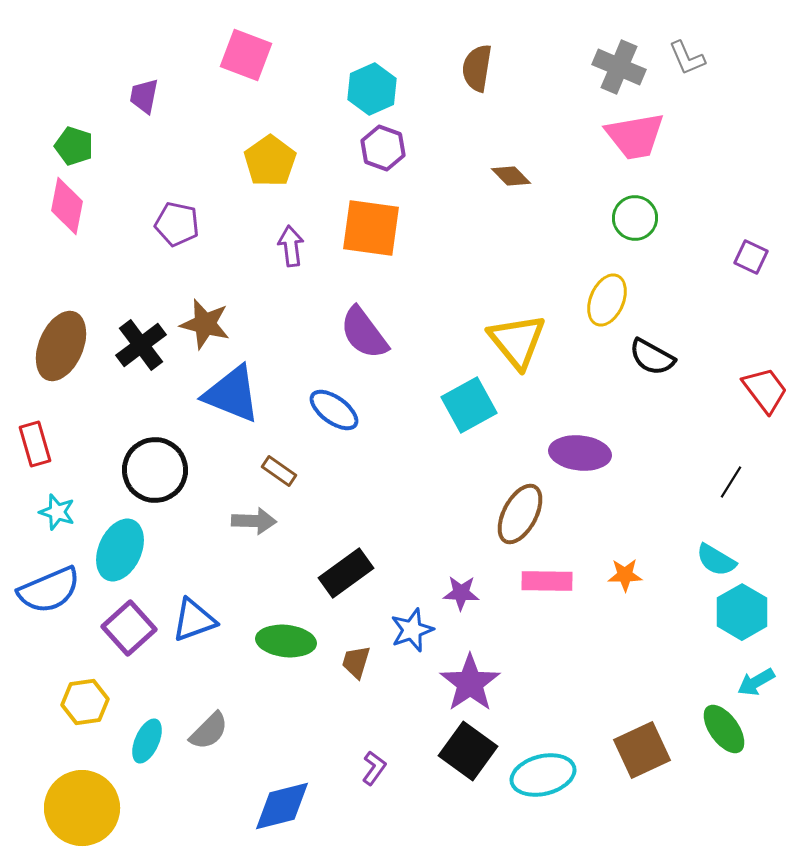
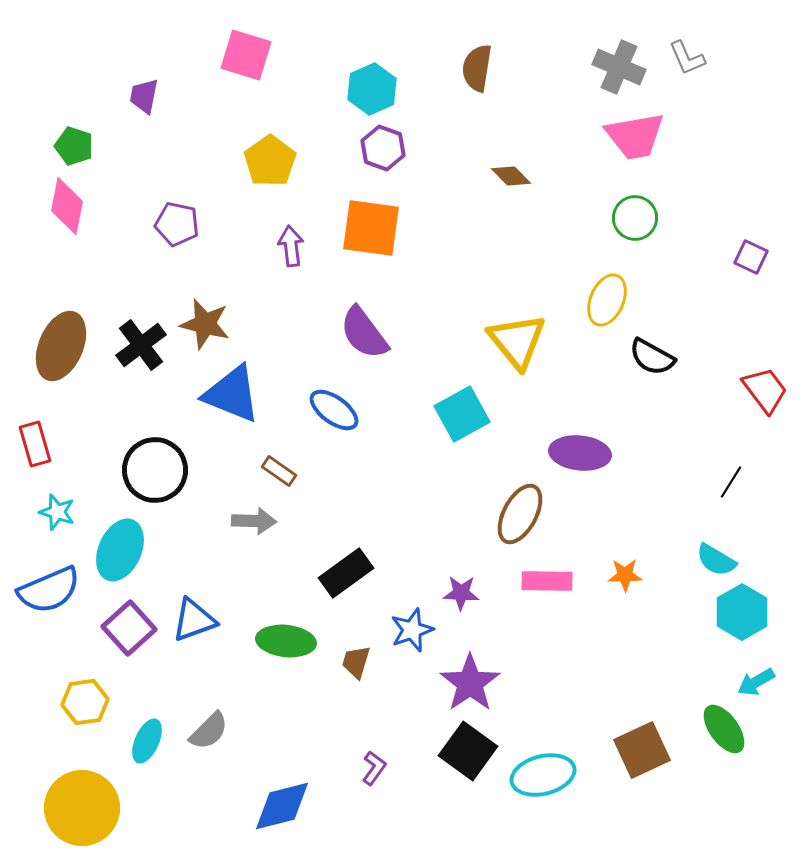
pink square at (246, 55): rotated 4 degrees counterclockwise
cyan square at (469, 405): moved 7 px left, 9 px down
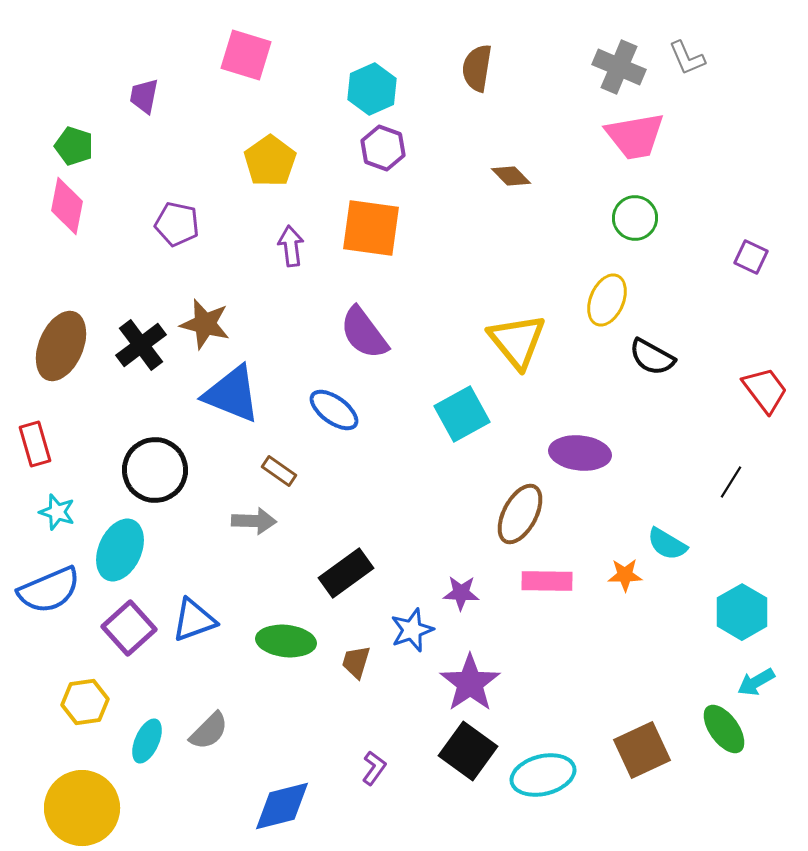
cyan semicircle at (716, 560): moved 49 px left, 16 px up
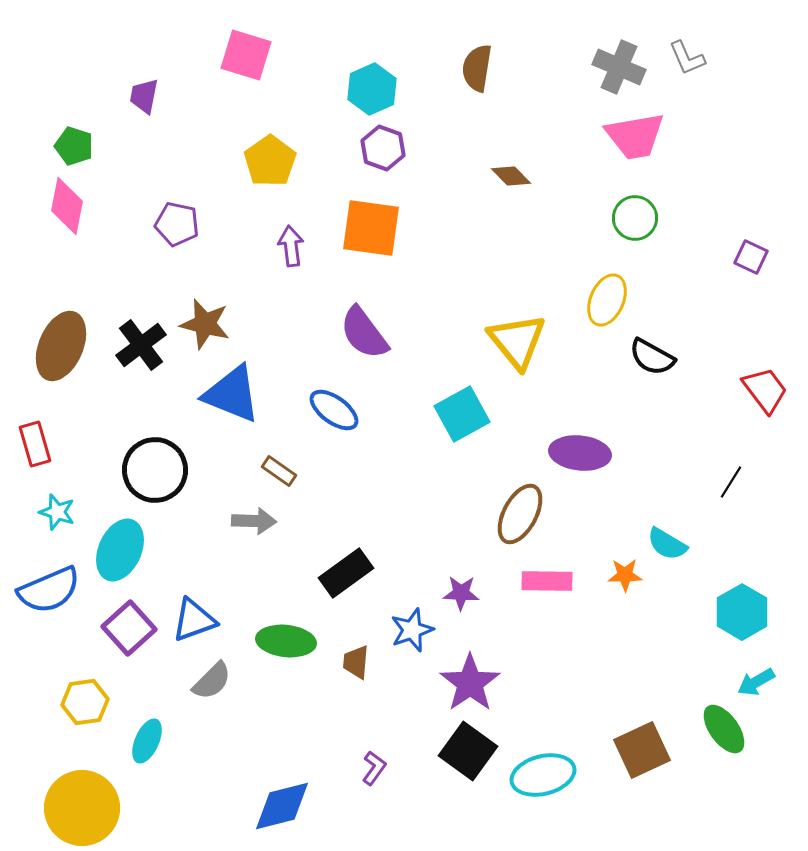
brown trapezoid at (356, 662): rotated 12 degrees counterclockwise
gray semicircle at (209, 731): moved 3 px right, 50 px up
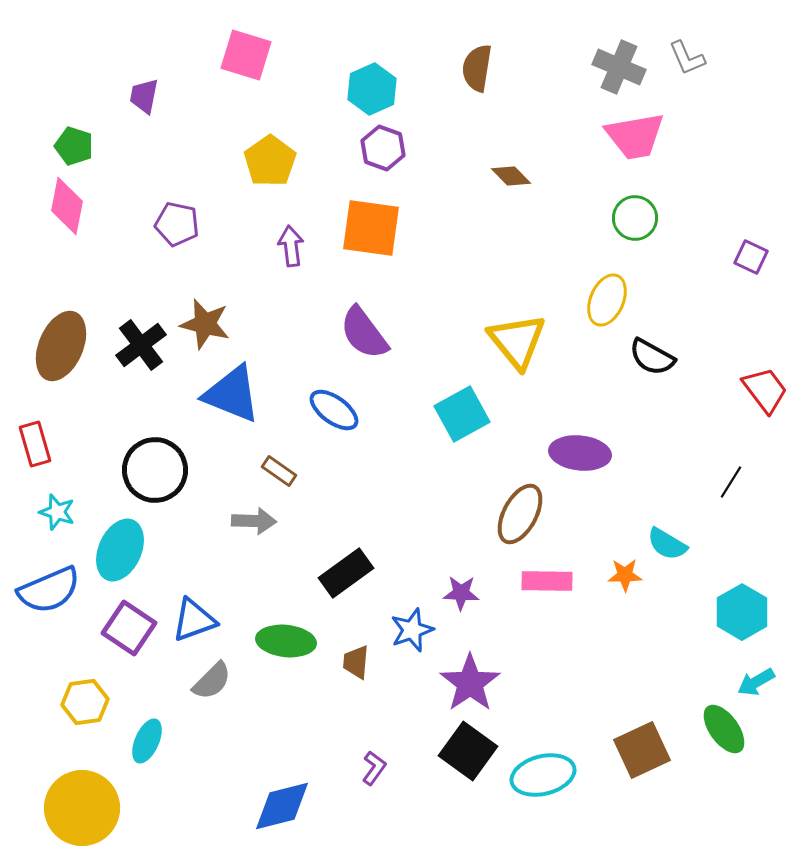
purple square at (129, 628): rotated 14 degrees counterclockwise
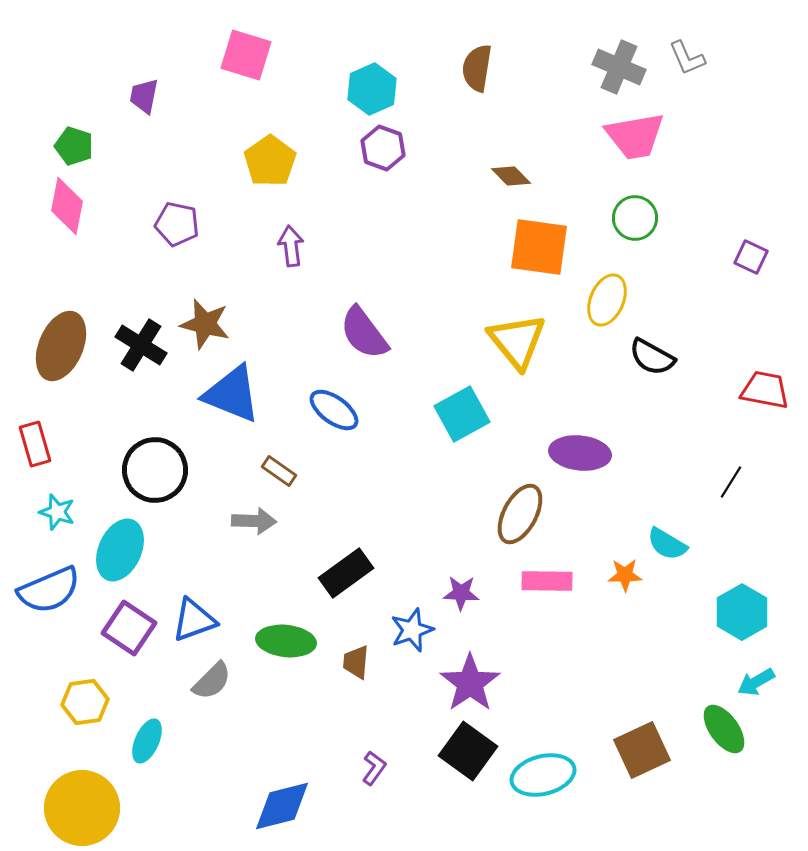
orange square at (371, 228): moved 168 px right, 19 px down
black cross at (141, 345): rotated 21 degrees counterclockwise
red trapezoid at (765, 390): rotated 42 degrees counterclockwise
